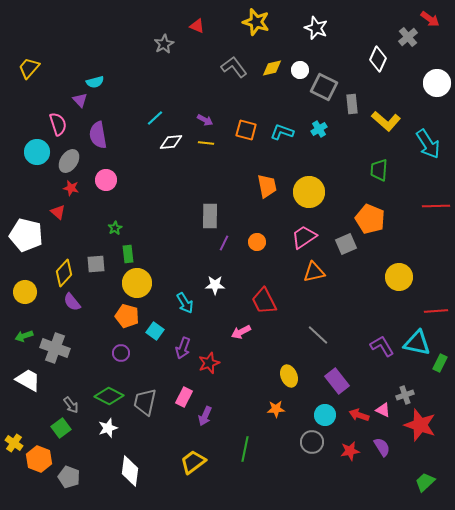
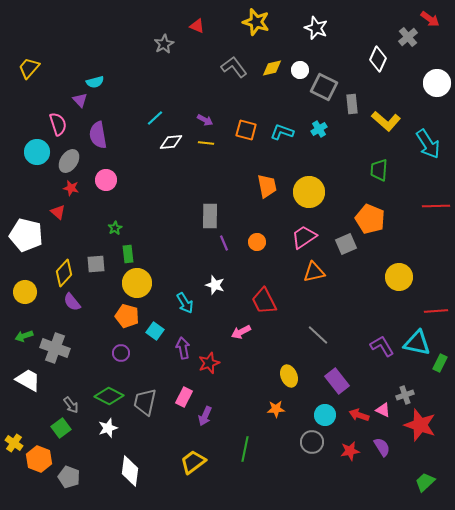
purple line at (224, 243): rotated 49 degrees counterclockwise
white star at (215, 285): rotated 18 degrees clockwise
purple arrow at (183, 348): rotated 150 degrees clockwise
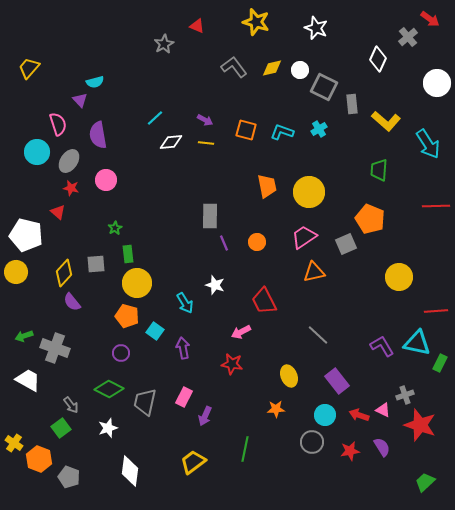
yellow circle at (25, 292): moved 9 px left, 20 px up
red star at (209, 363): moved 23 px right, 1 px down; rotated 30 degrees clockwise
green diamond at (109, 396): moved 7 px up
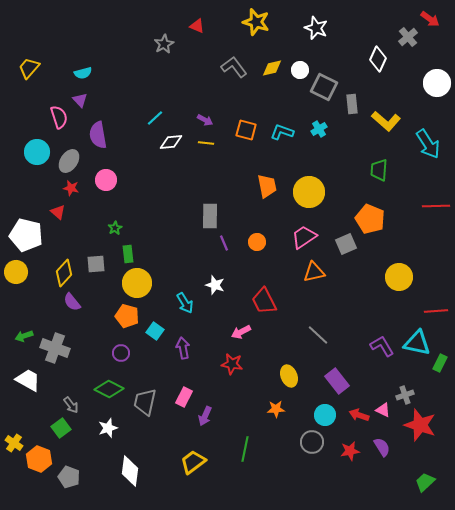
cyan semicircle at (95, 82): moved 12 px left, 9 px up
pink semicircle at (58, 124): moved 1 px right, 7 px up
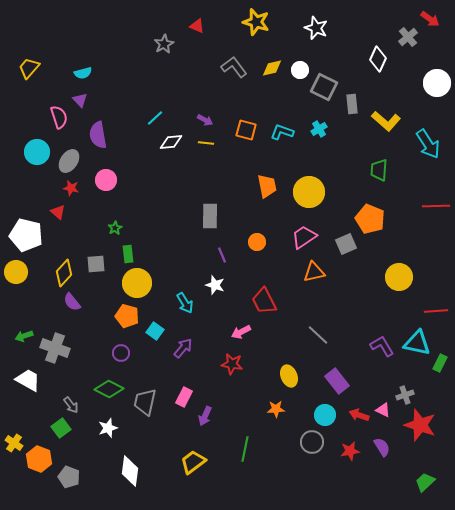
purple line at (224, 243): moved 2 px left, 12 px down
purple arrow at (183, 348): rotated 50 degrees clockwise
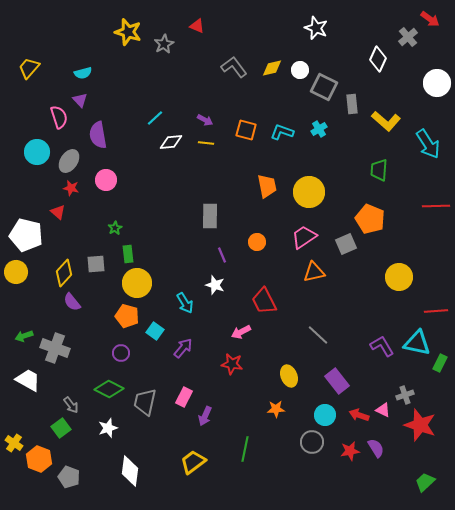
yellow star at (256, 22): moved 128 px left, 10 px down
purple semicircle at (382, 447): moved 6 px left, 1 px down
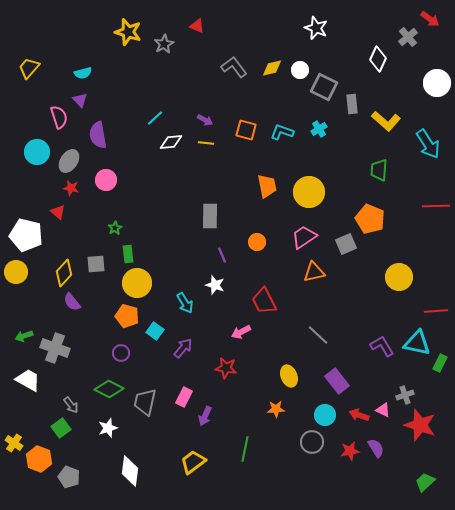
red star at (232, 364): moved 6 px left, 4 px down
